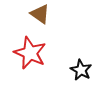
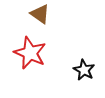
black star: moved 3 px right
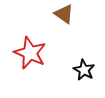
brown triangle: moved 24 px right
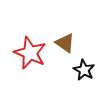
brown triangle: moved 1 px right, 29 px down
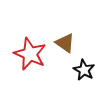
red star: moved 1 px down
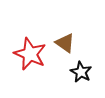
black star: moved 3 px left, 2 px down
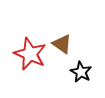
brown triangle: moved 3 px left, 1 px down
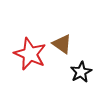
black star: rotated 15 degrees clockwise
